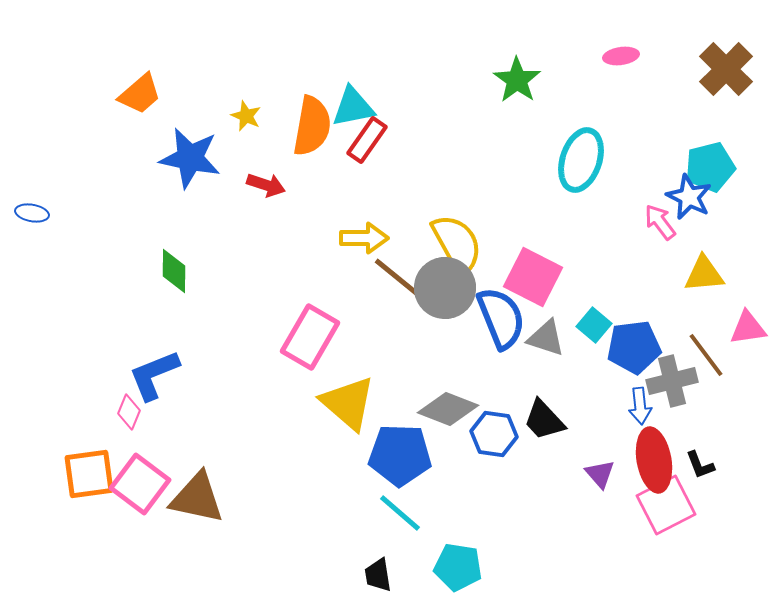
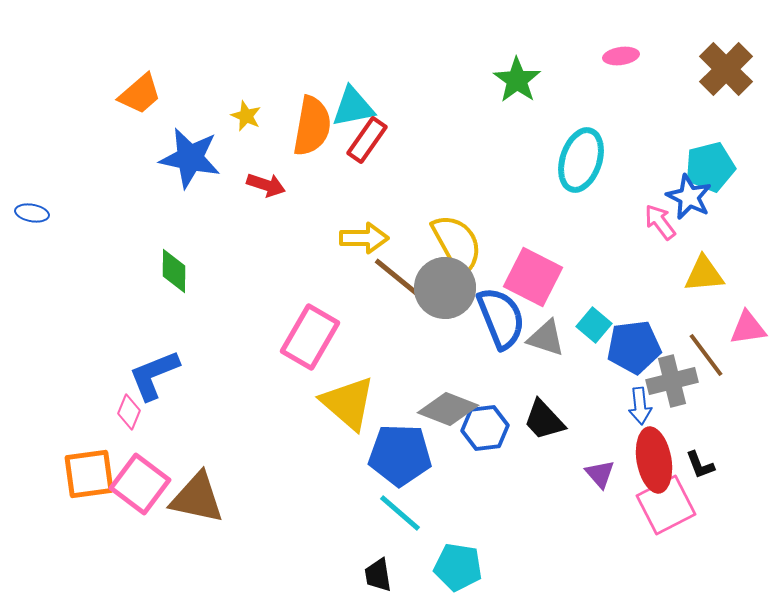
blue hexagon at (494, 434): moved 9 px left, 6 px up; rotated 15 degrees counterclockwise
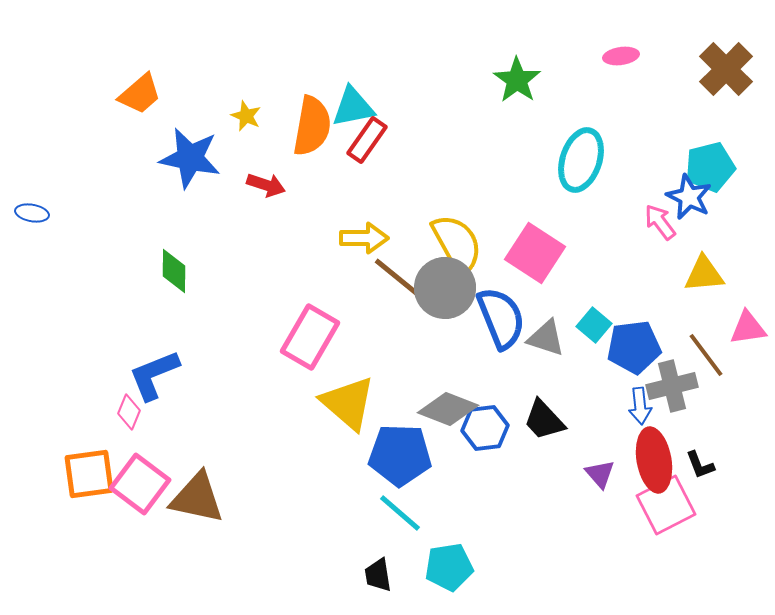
pink square at (533, 277): moved 2 px right, 24 px up; rotated 6 degrees clockwise
gray cross at (672, 381): moved 5 px down
cyan pentagon at (458, 567): moved 9 px left; rotated 18 degrees counterclockwise
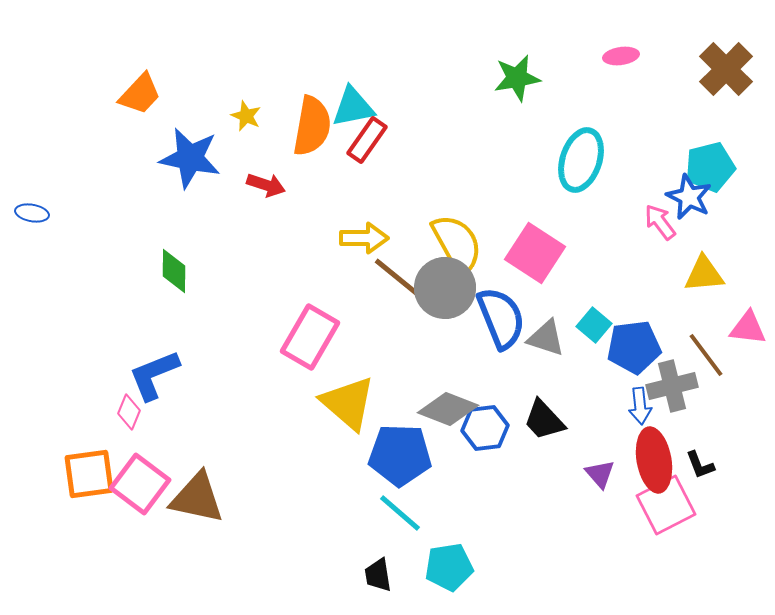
green star at (517, 80): moved 2 px up; rotated 27 degrees clockwise
orange trapezoid at (140, 94): rotated 6 degrees counterclockwise
pink triangle at (748, 328): rotated 15 degrees clockwise
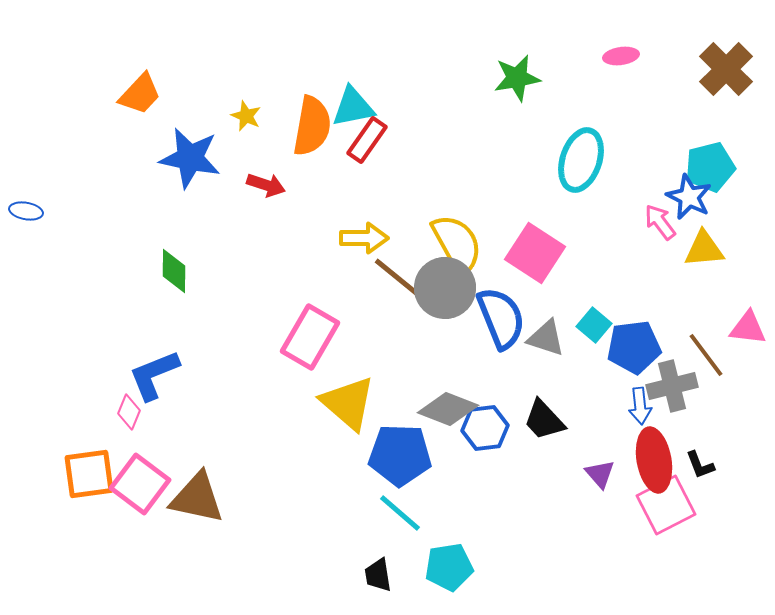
blue ellipse at (32, 213): moved 6 px left, 2 px up
yellow triangle at (704, 274): moved 25 px up
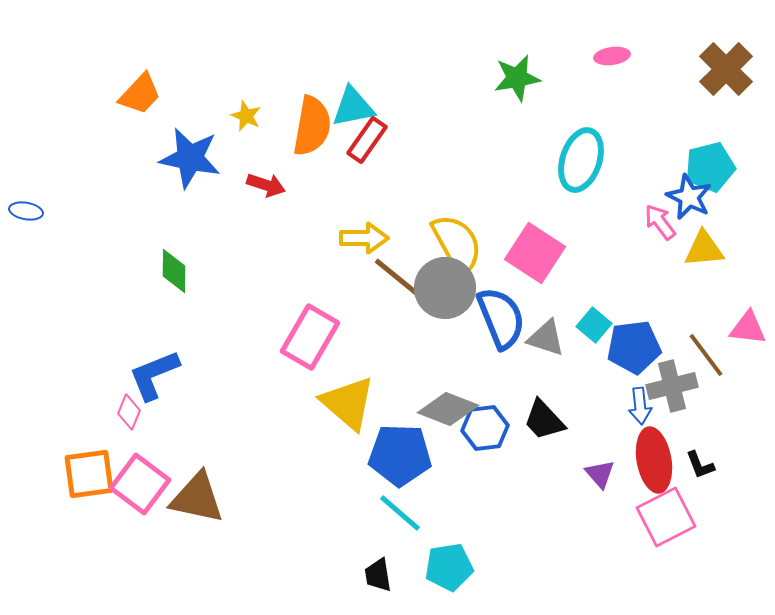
pink ellipse at (621, 56): moved 9 px left
pink square at (666, 505): moved 12 px down
